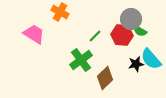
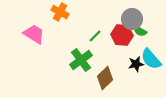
gray circle: moved 1 px right
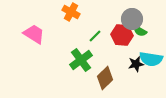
orange cross: moved 11 px right
cyan semicircle: rotated 40 degrees counterclockwise
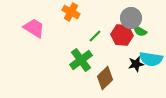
gray circle: moved 1 px left, 1 px up
pink trapezoid: moved 6 px up
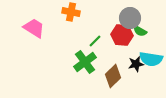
orange cross: rotated 18 degrees counterclockwise
gray circle: moved 1 px left
green line: moved 5 px down
green cross: moved 4 px right, 2 px down
brown diamond: moved 8 px right, 2 px up
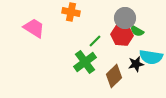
gray circle: moved 5 px left
green semicircle: moved 3 px left
cyan semicircle: moved 2 px up
brown diamond: moved 1 px right
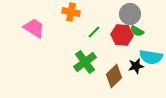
gray circle: moved 5 px right, 4 px up
green line: moved 1 px left, 9 px up
black star: moved 2 px down
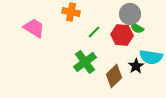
green semicircle: moved 3 px up
black star: rotated 21 degrees counterclockwise
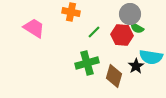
green cross: moved 2 px right, 1 px down; rotated 20 degrees clockwise
brown diamond: rotated 30 degrees counterclockwise
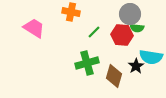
green semicircle: rotated 24 degrees counterclockwise
